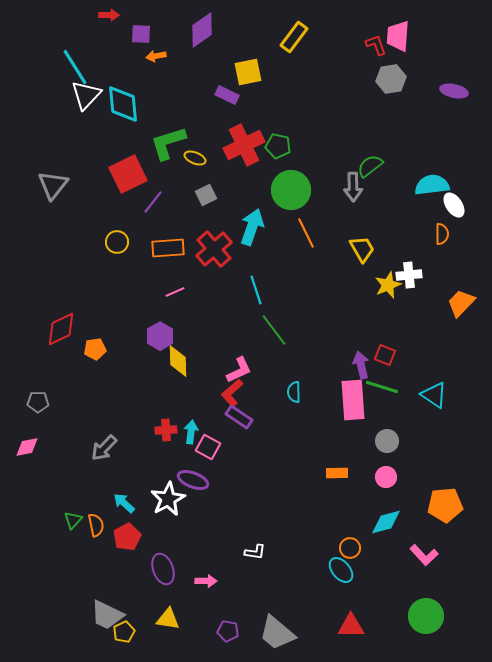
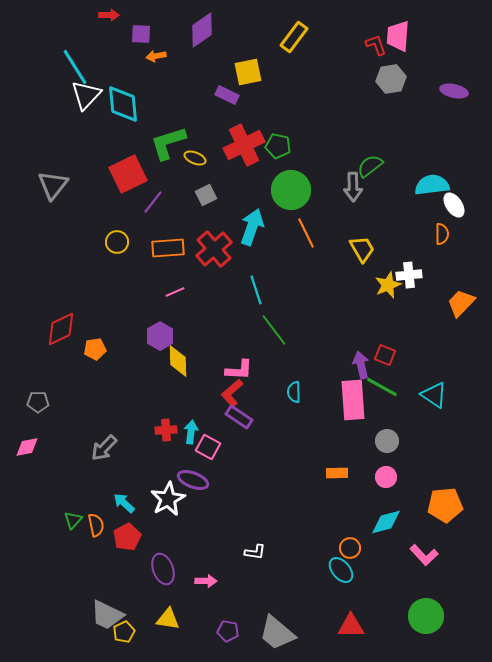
pink L-shape at (239, 370): rotated 28 degrees clockwise
green line at (382, 387): rotated 12 degrees clockwise
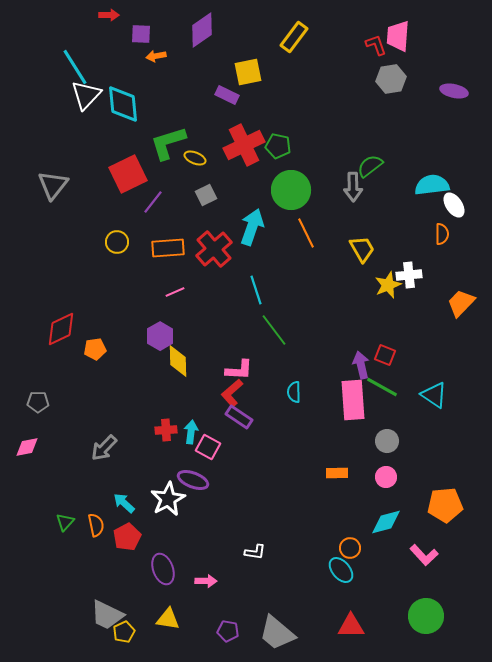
green triangle at (73, 520): moved 8 px left, 2 px down
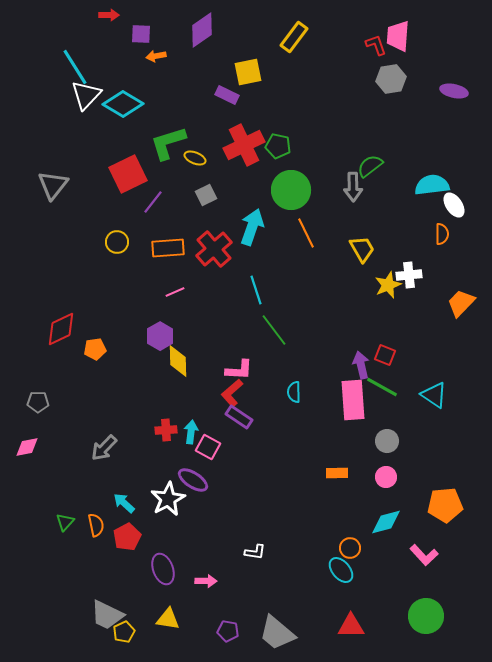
cyan diamond at (123, 104): rotated 54 degrees counterclockwise
purple ellipse at (193, 480): rotated 12 degrees clockwise
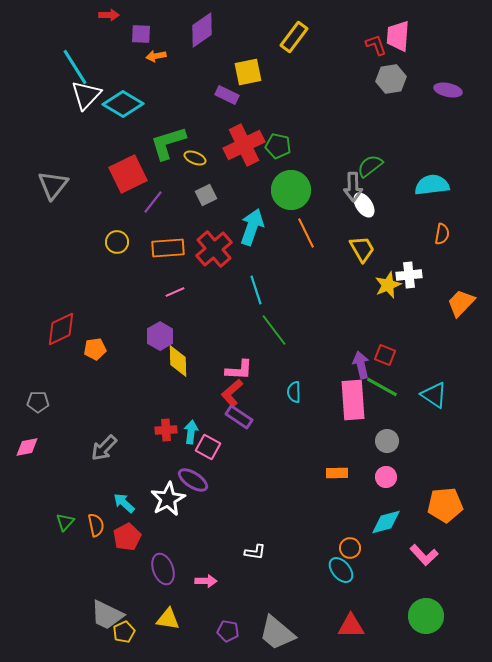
purple ellipse at (454, 91): moved 6 px left, 1 px up
white ellipse at (454, 205): moved 90 px left
orange semicircle at (442, 234): rotated 10 degrees clockwise
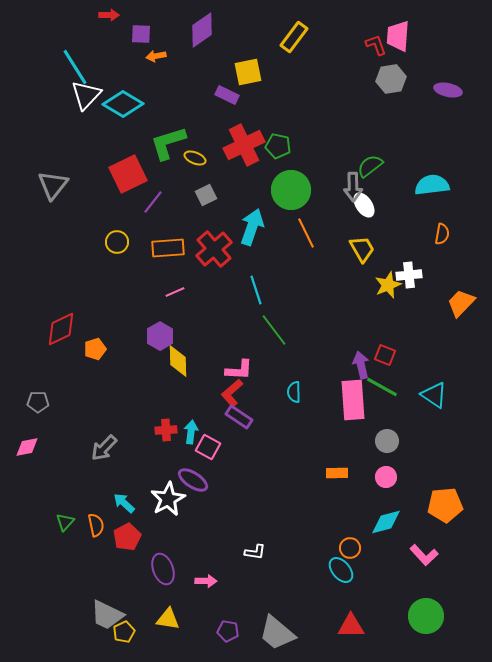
orange pentagon at (95, 349): rotated 10 degrees counterclockwise
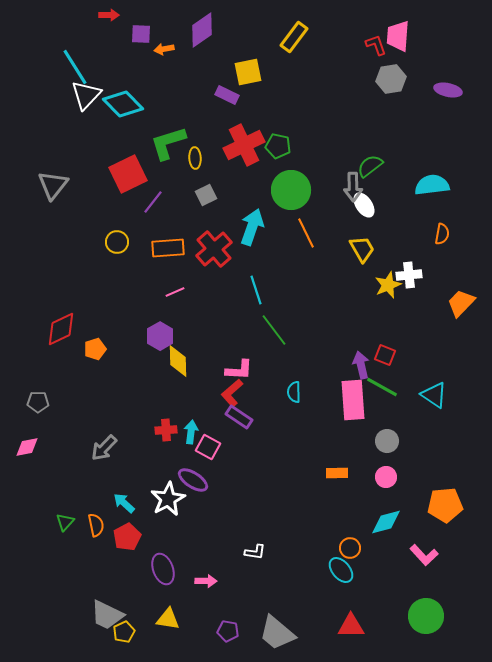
orange arrow at (156, 56): moved 8 px right, 7 px up
cyan diamond at (123, 104): rotated 15 degrees clockwise
yellow ellipse at (195, 158): rotated 65 degrees clockwise
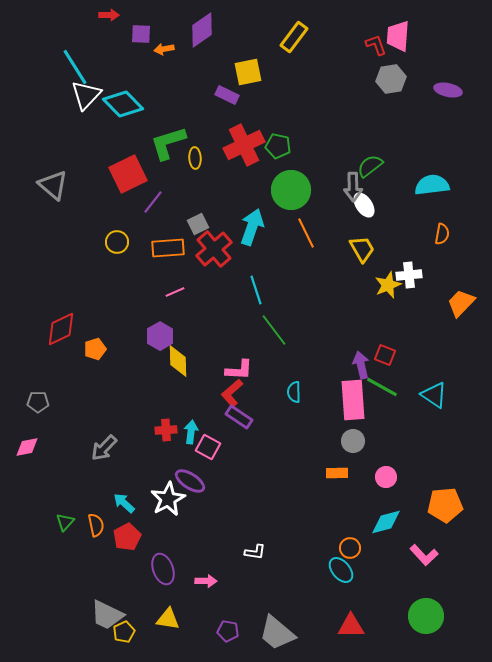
gray triangle at (53, 185): rotated 28 degrees counterclockwise
gray square at (206, 195): moved 8 px left, 29 px down
gray circle at (387, 441): moved 34 px left
purple ellipse at (193, 480): moved 3 px left, 1 px down
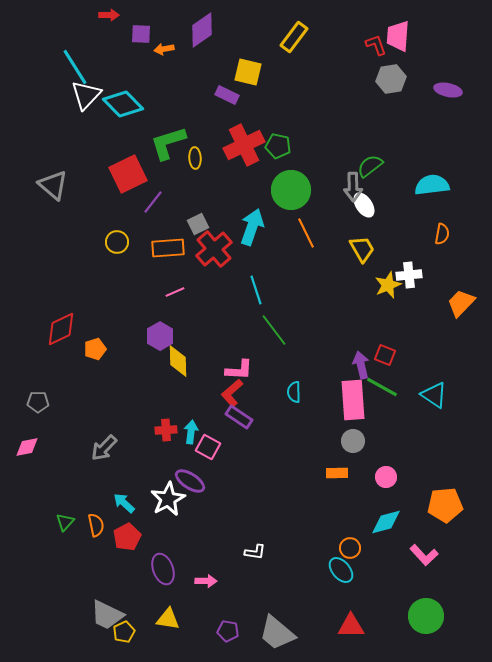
yellow square at (248, 72): rotated 24 degrees clockwise
